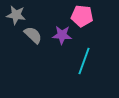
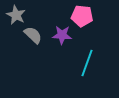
gray star: rotated 18 degrees clockwise
cyan line: moved 3 px right, 2 px down
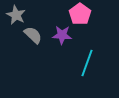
pink pentagon: moved 2 px left, 2 px up; rotated 30 degrees clockwise
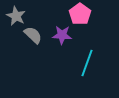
gray star: moved 1 px down
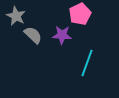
pink pentagon: rotated 10 degrees clockwise
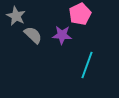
cyan line: moved 2 px down
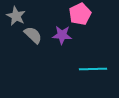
cyan line: moved 6 px right, 4 px down; rotated 68 degrees clockwise
